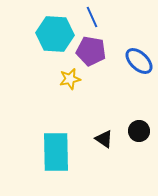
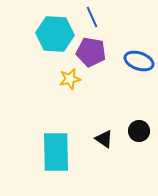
purple pentagon: moved 1 px down
blue ellipse: rotated 24 degrees counterclockwise
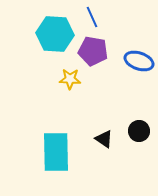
purple pentagon: moved 2 px right, 1 px up
yellow star: rotated 15 degrees clockwise
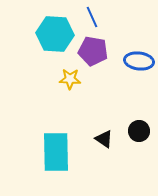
blue ellipse: rotated 12 degrees counterclockwise
